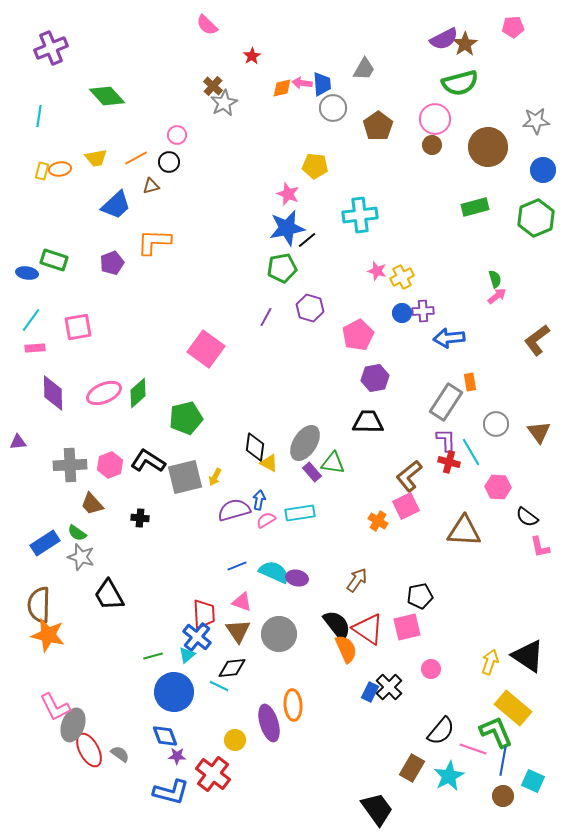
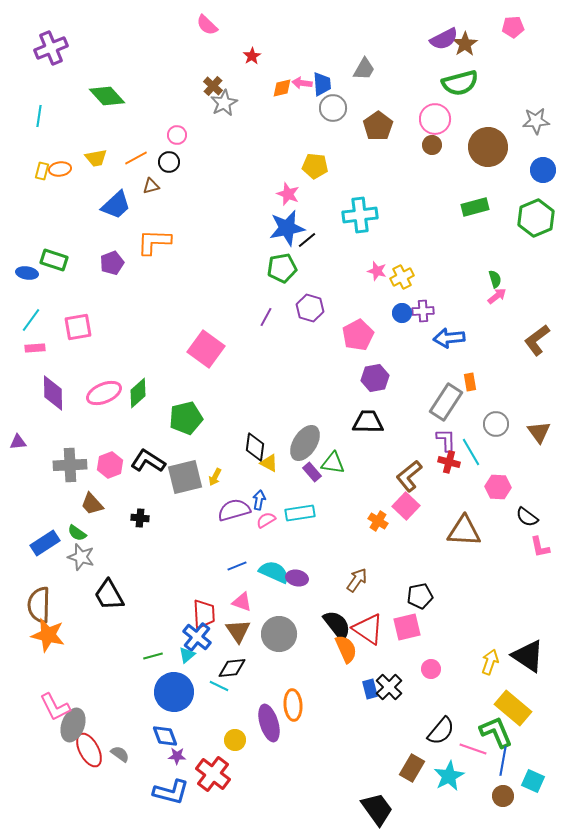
pink square at (406, 506): rotated 20 degrees counterclockwise
blue rectangle at (370, 692): moved 3 px up; rotated 42 degrees counterclockwise
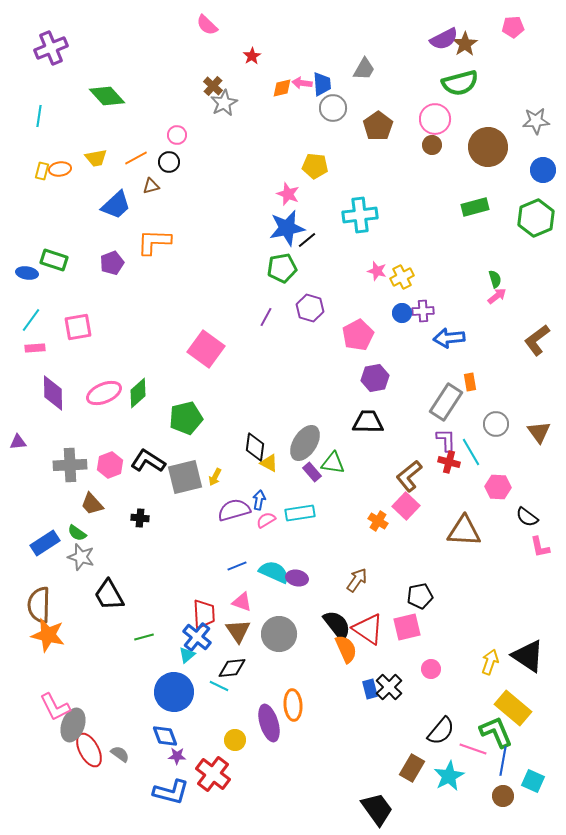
green line at (153, 656): moved 9 px left, 19 px up
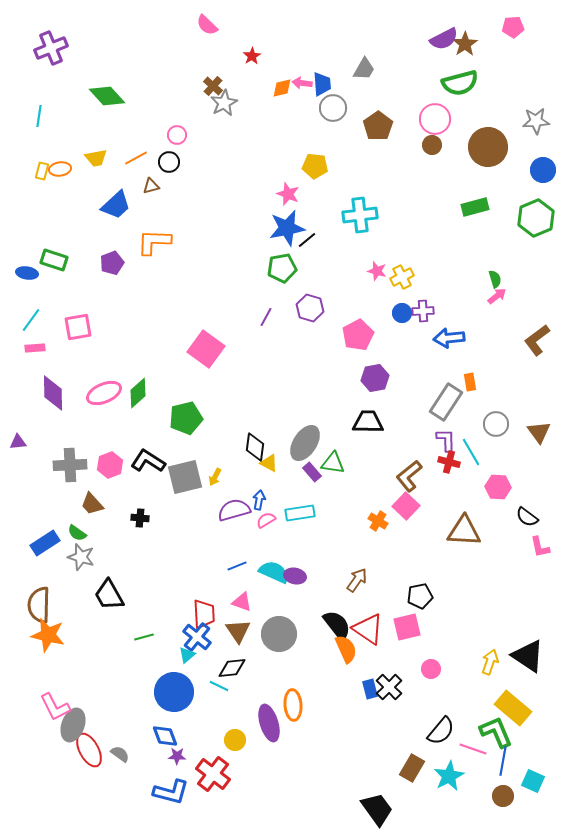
purple ellipse at (297, 578): moved 2 px left, 2 px up
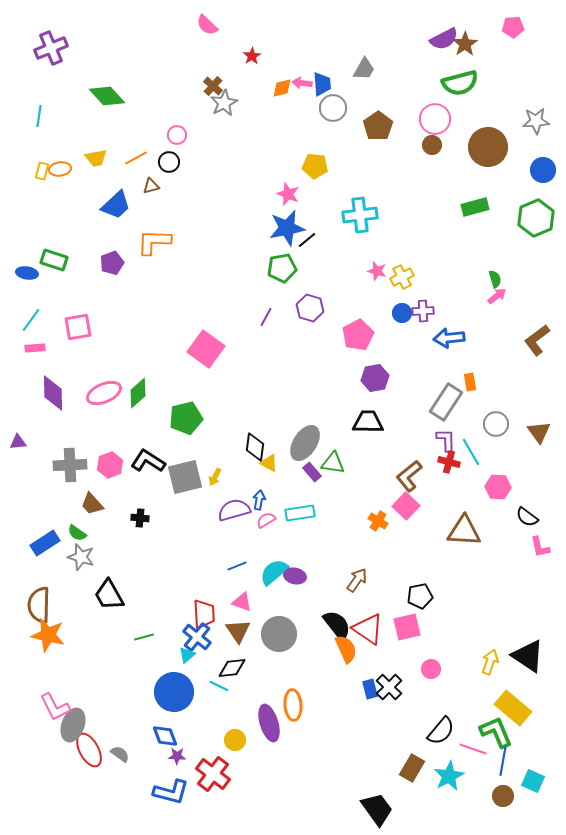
cyan semicircle at (274, 572): rotated 64 degrees counterclockwise
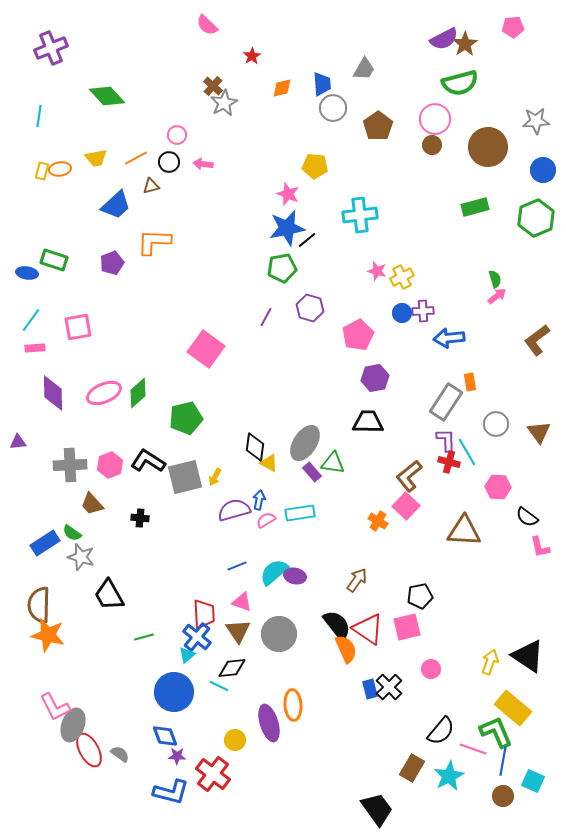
pink arrow at (302, 83): moved 99 px left, 81 px down
cyan line at (471, 452): moved 4 px left
green semicircle at (77, 533): moved 5 px left
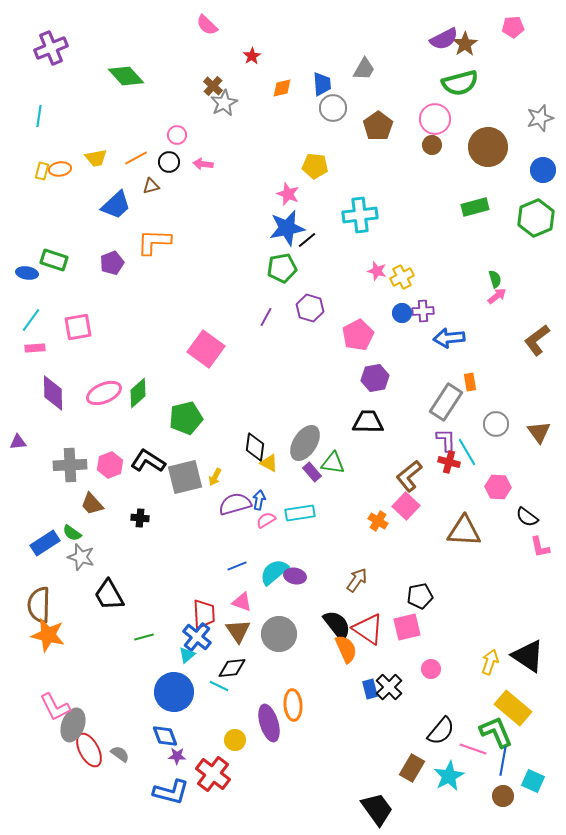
green diamond at (107, 96): moved 19 px right, 20 px up
gray star at (536, 121): moved 4 px right, 3 px up; rotated 12 degrees counterclockwise
purple semicircle at (234, 510): moved 1 px right, 6 px up
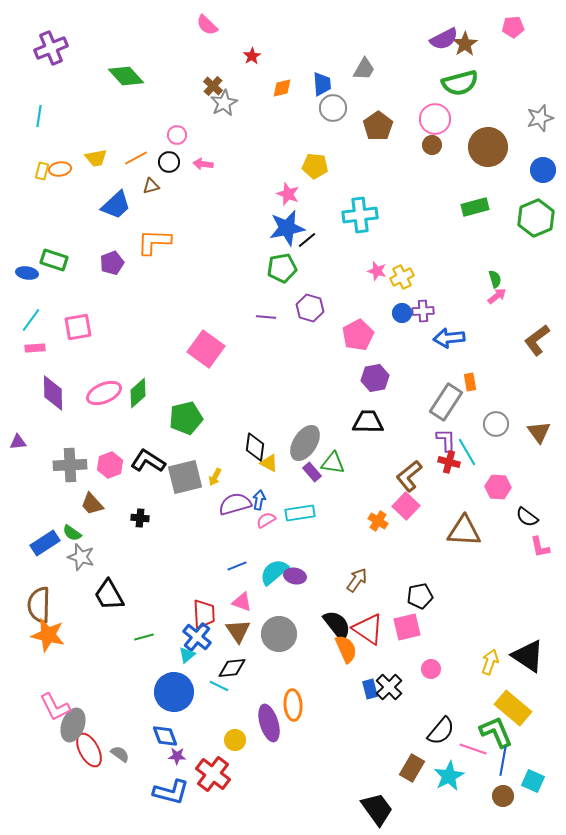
purple line at (266, 317): rotated 66 degrees clockwise
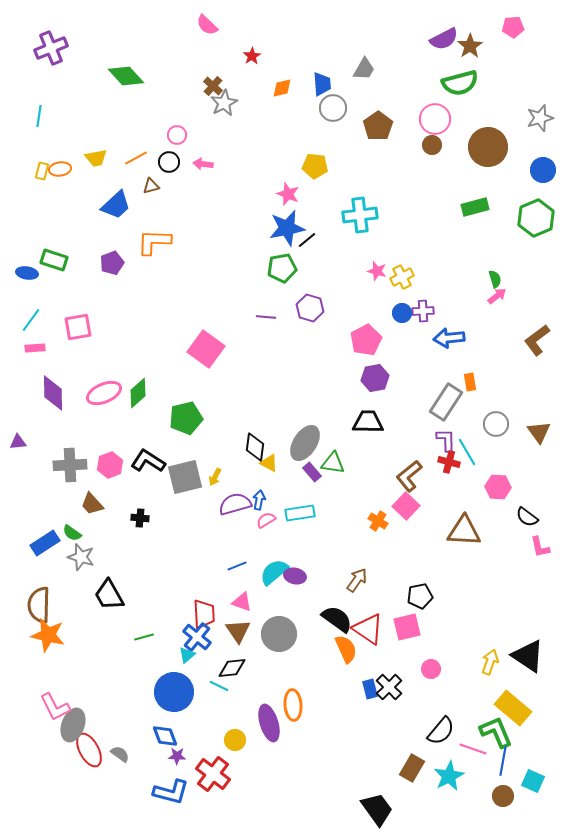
brown star at (465, 44): moved 5 px right, 2 px down
pink pentagon at (358, 335): moved 8 px right, 5 px down
black semicircle at (337, 625): moved 6 px up; rotated 16 degrees counterclockwise
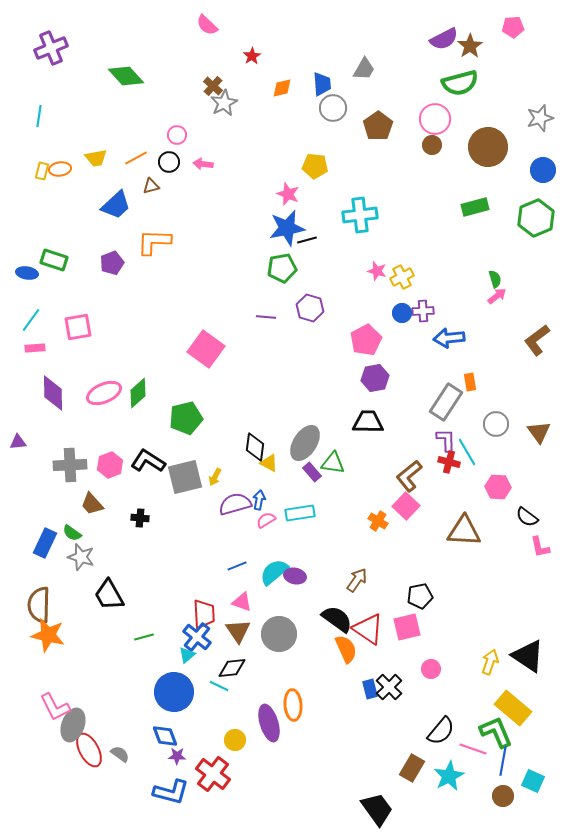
black line at (307, 240): rotated 24 degrees clockwise
blue rectangle at (45, 543): rotated 32 degrees counterclockwise
